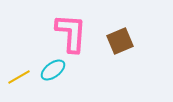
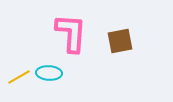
brown square: rotated 12 degrees clockwise
cyan ellipse: moved 4 px left, 3 px down; rotated 40 degrees clockwise
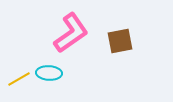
pink L-shape: rotated 51 degrees clockwise
yellow line: moved 2 px down
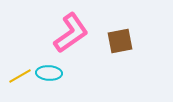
yellow line: moved 1 px right, 3 px up
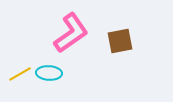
yellow line: moved 2 px up
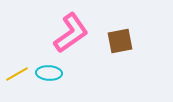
yellow line: moved 3 px left
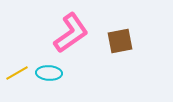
yellow line: moved 1 px up
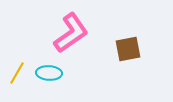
brown square: moved 8 px right, 8 px down
yellow line: rotated 30 degrees counterclockwise
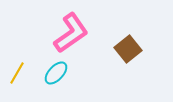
brown square: rotated 28 degrees counterclockwise
cyan ellipse: moved 7 px right; rotated 50 degrees counterclockwise
